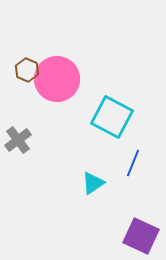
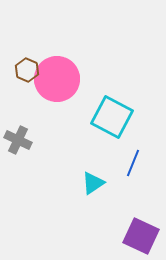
gray cross: rotated 28 degrees counterclockwise
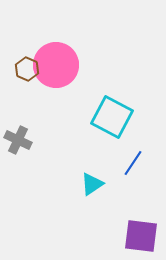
brown hexagon: moved 1 px up
pink circle: moved 1 px left, 14 px up
blue line: rotated 12 degrees clockwise
cyan triangle: moved 1 px left, 1 px down
purple square: rotated 18 degrees counterclockwise
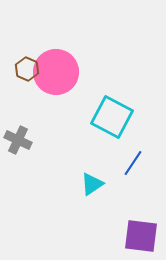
pink circle: moved 7 px down
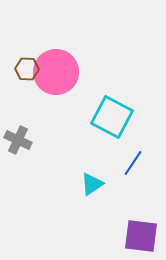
brown hexagon: rotated 20 degrees counterclockwise
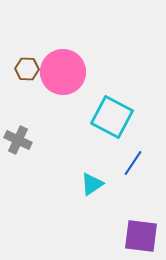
pink circle: moved 7 px right
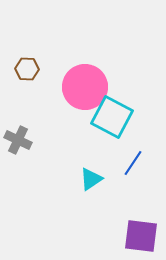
pink circle: moved 22 px right, 15 px down
cyan triangle: moved 1 px left, 5 px up
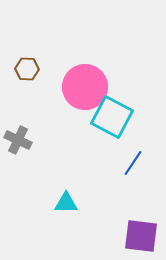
cyan triangle: moved 25 px left, 24 px down; rotated 35 degrees clockwise
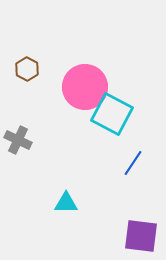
brown hexagon: rotated 25 degrees clockwise
cyan square: moved 3 px up
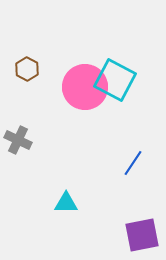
cyan square: moved 3 px right, 34 px up
purple square: moved 1 px right, 1 px up; rotated 18 degrees counterclockwise
